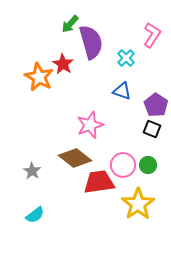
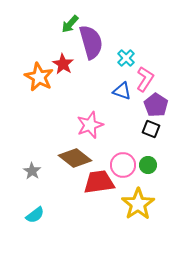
pink L-shape: moved 7 px left, 44 px down
black square: moved 1 px left
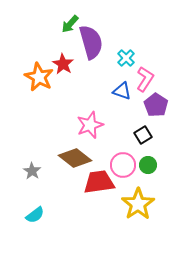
black square: moved 8 px left, 6 px down; rotated 36 degrees clockwise
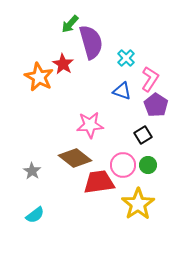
pink L-shape: moved 5 px right
pink star: rotated 16 degrees clockwise
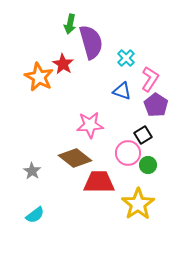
green arrow: rotated 30 degrees counterclockwise
pink circle: moved 5 px right, 12 px up
red trapezoid: rotated 8 degrees clockwise
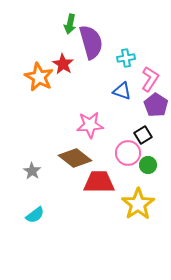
cyan cross: rotated 36 degrees clockwise
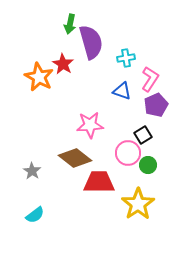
purple pentagon: rotated 15 degrees clockwise
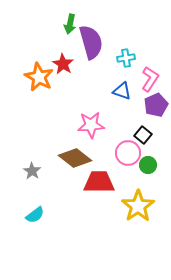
pink star: moved 1 px right
black square: rotated 18 degrees counterclockwise
yellow star: moved 2 px down
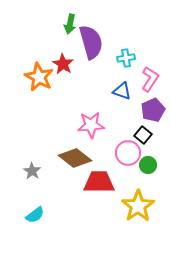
purple pentagon: moved 3 px left, 5 px down
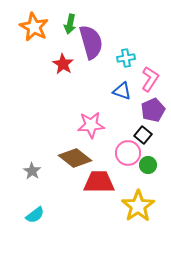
orange star: moved 5 px left, 50 px up
